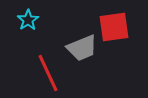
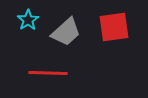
gray trapezoid: moved 16 px left, 16 px up; rotated 20 degrees counterclockwise
red line: rotated 63 degrees counterclockwise
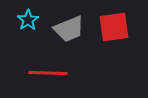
gray trapezoid: moved 3 px right, 3 px up; rotated 20 degrees clockwise
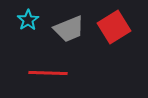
red square: rotated 24 degrees counterclockwise
